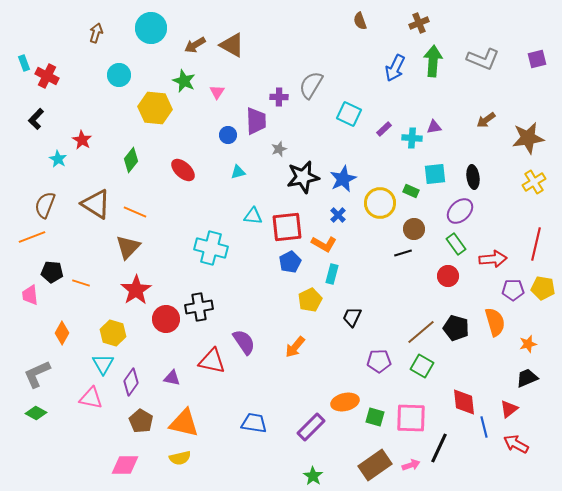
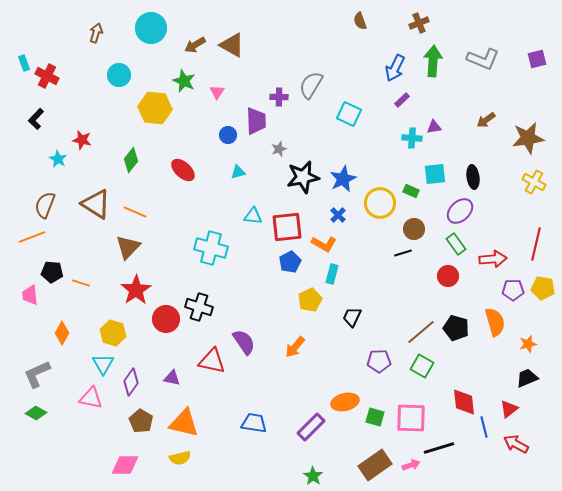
purple rectangle at (384, 129): moved 18 px right, 29 px up
red star at (82, 140): rotated 18 degrees counterclockwise
yellow cross at (534, 182): rotated 30 degrees counterclockwise
black cross at (199, 307): rotated 28 degrees clockwise
black line at (439, 448): rotated 48 degrees clockwise
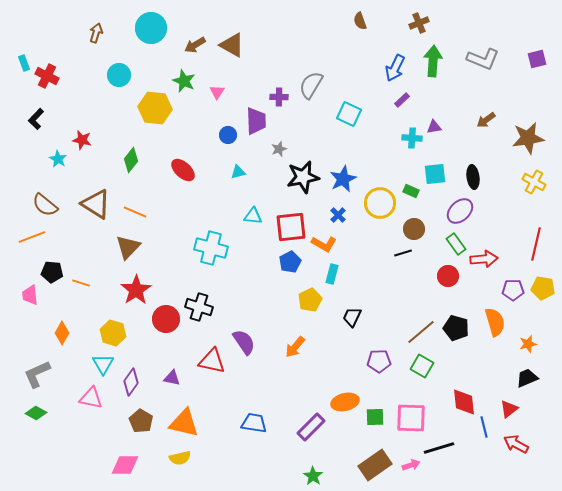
brown semicircle at (45, 205): rotated 72 degrees counterclockwise
red square at (287, 227): moved 4 px right
red arrow at (493, 259): moved 9 px left
green square at (375, 417): rotated 18 degrees counterclockwise
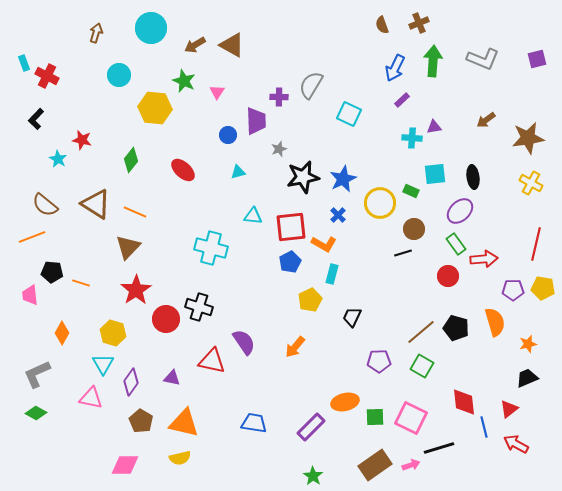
brown semicircle at (360, 21): moved 22 px right, 4 px down
yellow cross at (534, 182): moved 3 px left, 1 px down
pink square at (411, 418): rotated 24 degrees clockwise
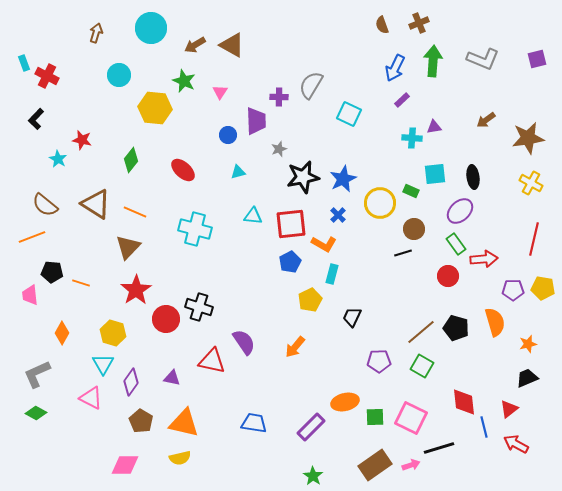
pink triangle at (217, 92): moved 3 px right
red square at (291, 227): moved 3 px up
red line at (536, 244): moved 2 px left, 5 px up
cyan cross at (211, 248): moved 16 px left, 19 px up
pink triangle at (91, 398): rotated 15 degrees clockwise
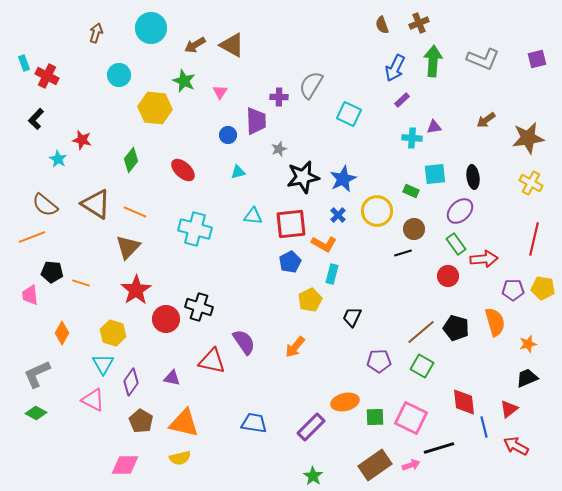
yellow circle at (380, 203): moved 3 px left, 8 px down
pink triangle at (91, 398): moved 2 px right, 2 px down
red arrow at (516, 444): moved 2 px down
